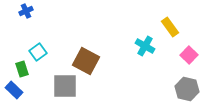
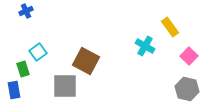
pink square: moved 1 px down
green rectangle: moved 1 px right
blue rectangle: rotated 36 degrees clockwise
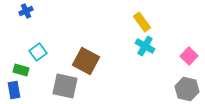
yellow rectangle: moved 28 px left, 5 px up
green rectangle: moved 2 px left, 1 px down; rotated 56 degrees counterclockwise
gray square: rotated 12 degrees clockwise
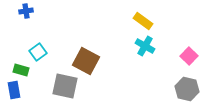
blue cross: rotated 16 degrees clockwise
yellow rectangle: moved 1 px right, 1 px up; rotated 18 degrees counterclockwise
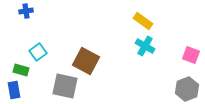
pink square: moved 2 px right, 1 px up; rotated 24 degrees counterclockwise
gray hexagon: rotated 25 degrees clockwise
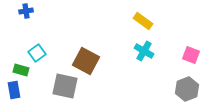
cyan cross: moved 1 px left, 5 px down
cyan square: moved 1 px left, 1 px down
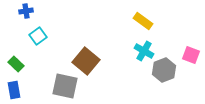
cyan square: moved 1 px right, 17 px up
brown square: rotated 12 degrees clockwise
green rectangle: moved 5 px left, 6 px up; rotated 28 degrees clockwise
gray hexagon: moved 23 px left, 19 px up
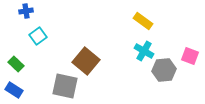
pink square: moved 1 px left, 1 px down
gray hexagon: rotated 15 degrees clockwise
blue rectangle: rotated 48 degrees counterclockwise
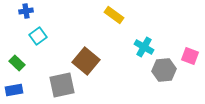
yellow rectangle: moved 29 px left, 6 px up
cyan cross: moved 4 px up
green rectangle: moved 1 px right, 1 px up
gray square: moved 3 px left, 1 px up; rotated 24 degrees counterclockwise
blue rectangle: rotated 42 degrees counterclockwise
